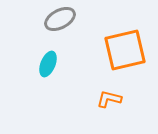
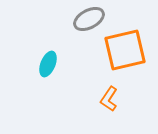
gray ellipse: moved 29 px right
orange L-shape: rotated 70 degrees counterclockwise
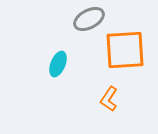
orange square: rotated 9 degrees clockwise
cyan ellipse: moved 10 px right
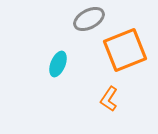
orange square: rotated 18 degrees counterclockwise
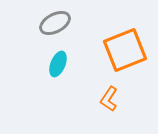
gray ellipse: moved 34 px left, 4 px down
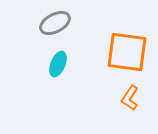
orange square: moved 2 px right, 2 px down; rotated 30 degrees clockwise
orange L-shape: moved 21 px right, 1 px up
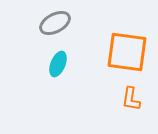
orange L-shape: moved 1 px right, 1 px down; rotated 25 degrees counterclockwise
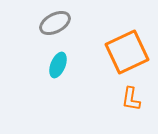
orange square: rotated 33 degrees counterclockwise
cyan ellipse: moved 1 px down
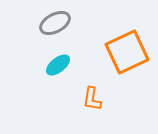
cyan ellipse: rotated 30 degrees clockwise
orange L-shape: moved 39 px left
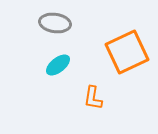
gray ellipse: rotated 36 degrees clockwise
orange L-shape: moved 1 px right, 1 px up
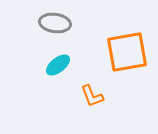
orange square: rotated 15 degrees clockwise
orange L-shape: moved 1 px left, 2 px up; rotated 30 degrees counterclockwise
